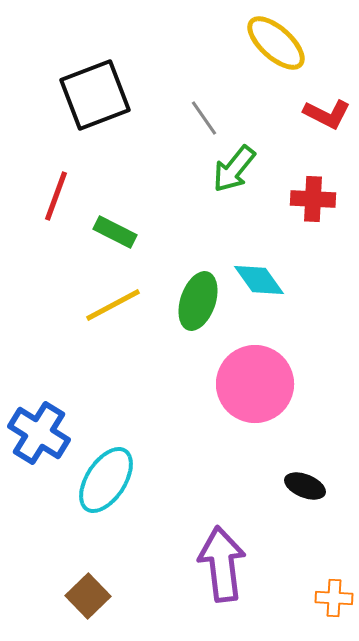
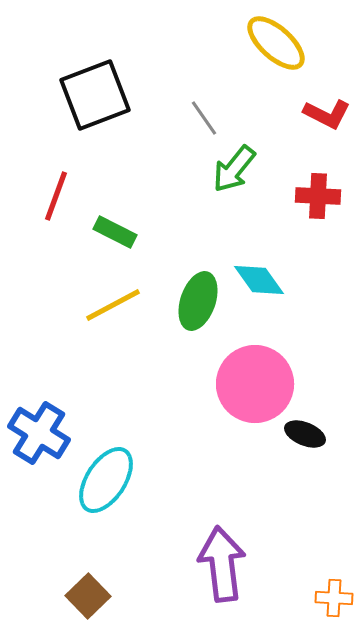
red cross: moved 5 px right, 3 px up
black ellipse: moved 52 px up
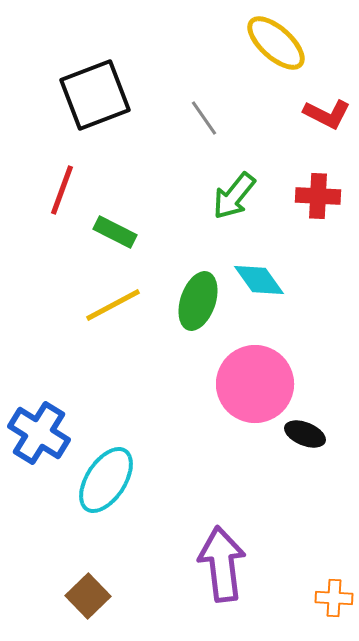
green arrow: moved 27 px down
red line: moved 6 px right, 6 px up
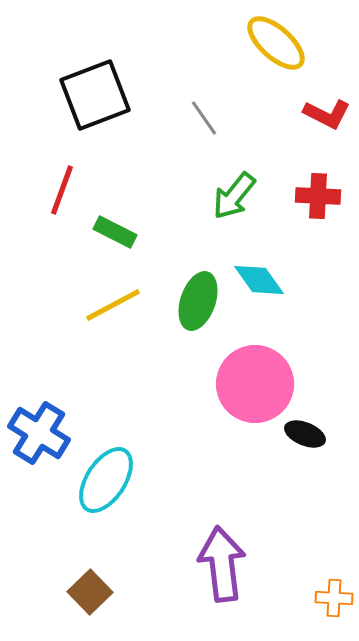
brown square: moved 2 px right, 4 px up
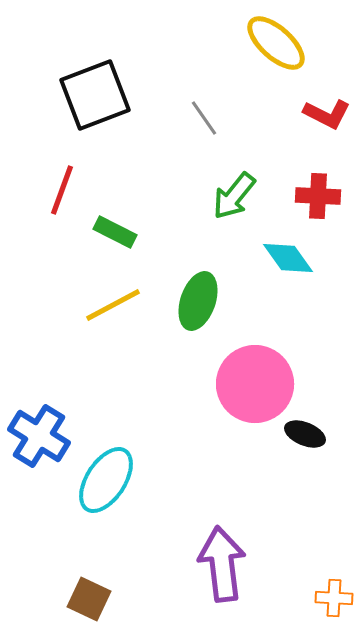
cyan diamond: moved 29 px right, 22 px up
blue cross: moved 3 px down
brown square: moved 1 px left, 7 px down; rotated 21 degrees counterclockwise
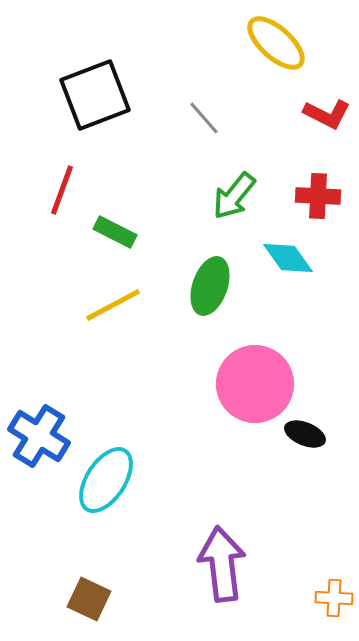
gray line: rotated 6 degrees counterclockwise
green ellipse: moved 12 px right, 15 px up
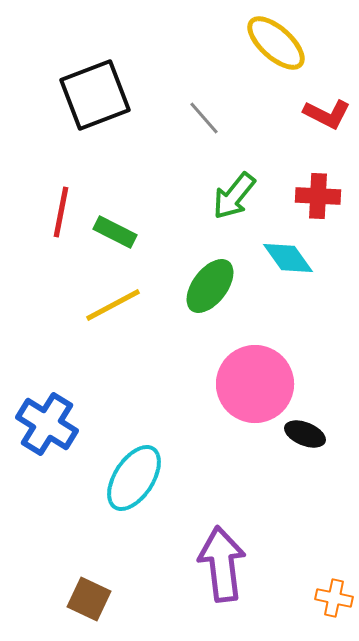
red line: moved 1 px left, 22 px down; rotated 9 degrees counterclockwise
green ellipse: rotated 18 degrees clockwise
blue cross: moved 8 px right, 12 px up
cyan ellipse: moved 28 px right, 2 px up
orange cross: rotated 9 degrees clockwise
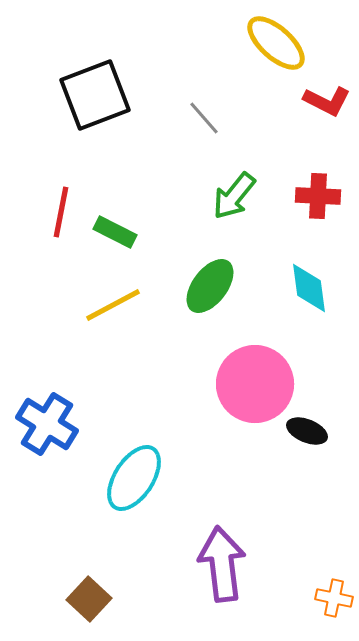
red L-shape: moved 13 px up
cyan diamond: moved 21 px right, 30 px down; rotated 28 degrees clockwise
black ellipse: moved 2 px right, 3 px up
brown square: rotated 18 degrees clockwise
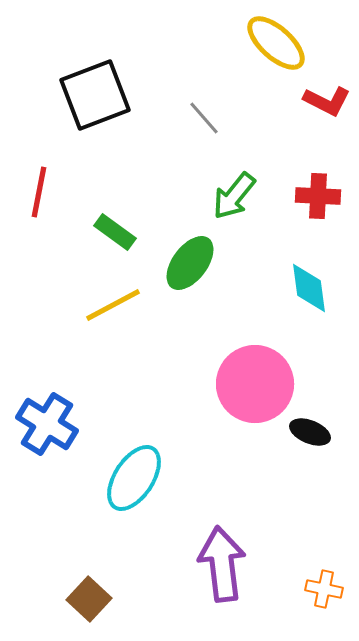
red line: moved 22 px left, 20 px up
green rectangle: rotated 9 degrees clockwise
green ellipse: moved 20 px left, 23 px up
black ellipse: moved 3 px right, 1 px down
orange cross: moved 10 px left, 9 px up
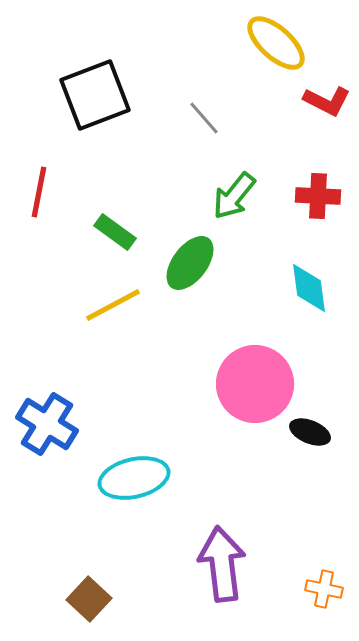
cyan ellipse: rotated 44 degrees clockwise
